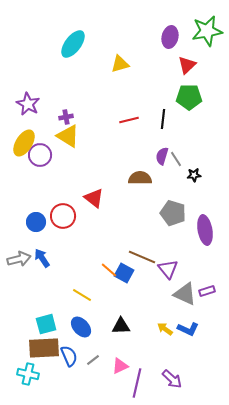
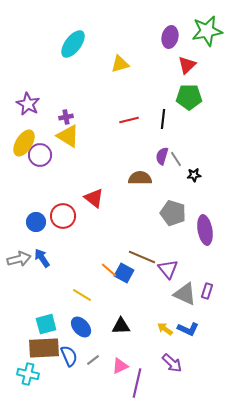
purple rectangle at (207, 291): rotated 56 degrees counterclockwise
purple arrow at (172, 379): moved 16 px up
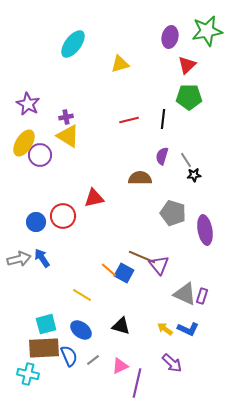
gray line at (176, 159): moved 10 px right, 1 px down
red triangle at (94, 198): rotated 50 degrees counterclockwise
purple triangle at (168, 269): moved 9 px left, 4 px up
purple rectangle at (207, 291): moved 5 px left, 5 px down
black triangle at (121, 326): rotated 18 degrees clockwise
blue ellipse at (81, 327): moved 3 px down; rotated 10 degrees counterclockwise
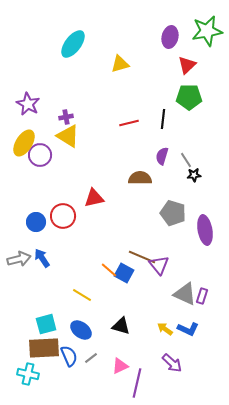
red line at (129, 120): moved 3 px down
gray line at (93, 360): moved 2 px left, 2 px up
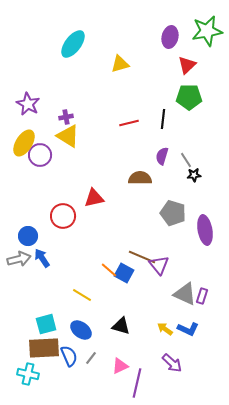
blue circle at (36, 222): moved 8 px left, 14 px down
gray line at (91, 358): rotated 16 degrees counterclockwise
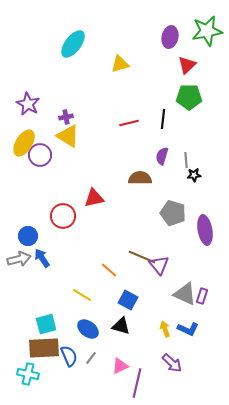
gray line at (186, 160): rotated 28 degrees clockwise
blue square at (124, 273): moved 4 px right, 27 px down
yellow arrow at (165, 329): rotated 35 degrees clockwise
blue ellipse at (81, 330): moved 7 px right, 1 px up
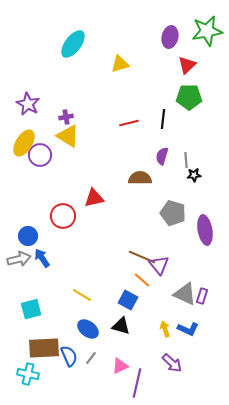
orange line at (109, 270): moved 33 px right, 10 px down
cyan square at (46, 324): moved 15 px left, 15 px up
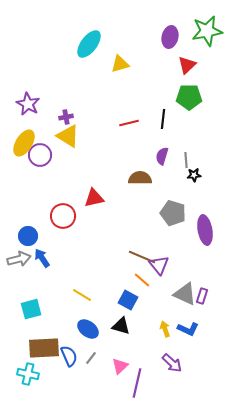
cyan ellipse at (73, 44): moved 16 px right
pink triangle at (120, 366): rotated 18 degrees counterclockwise
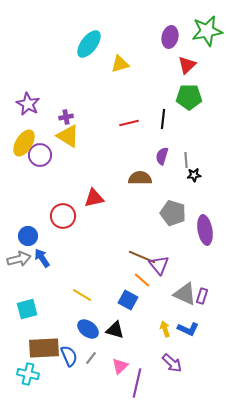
cyan square at (31, 309): moved 4 px left
black triangle at (121, 326): moved 6 px left, 4 px down
